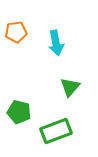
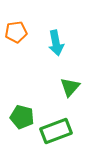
green pentagon: moved 3 px right, 5 px down
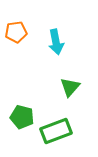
cyan arrow: moved 1 px up
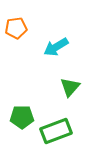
orange pentagon: moved 4 px up
cyan arrow: moved 5 px down; rotated 70 degrees clockwise
green pentagon: rotated 15 degrees counterclockwise
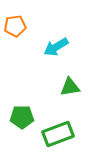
orange pentagon: moved 1 px left, 2 px up
green triangle: rotated 40 degrees clockwise
green rectangle: moved 2 px right, 3 px down
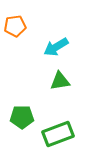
green triangle: moved 10 px left, 6 px up
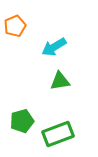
orange pentagon: rotated 15 degrees counterclockwise
cyan arrow: moved 2 px left
green pentagon: moved 4 px down; rotated 15 degrees counterclockwise
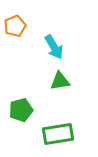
cyan arrow: rotated 90 degrees counterclockwise
green pentagon: moved 1 px left, 11 px up
green rectangle: rotated 12 degrees clockwise
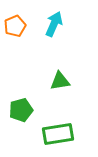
cyan arrow: moved 23 px up; rotated 125 degrees counterclockwise
